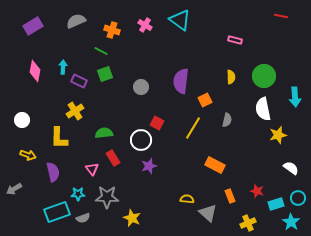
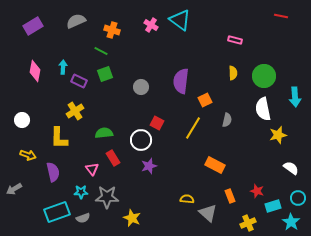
pink cross at (145, 25): moved 6 px right
yellow semicircle at (231, 77): moved 2 px right, 4 px up
cyan star at (78, 194): moved 3 px right, 2 px up
cyan rectangle at (276, 204): moved 3 px left, 2 px down
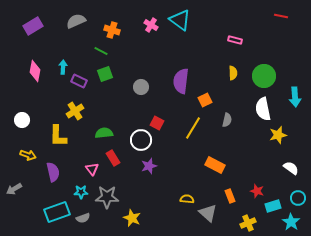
yellow L-shape at (59, 138): moved 1 px left, 2 px up
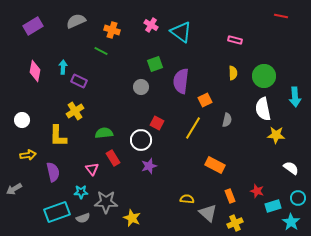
cyan triangle at (180, 20): moved 1 px right, 12 px down
green square at (105, 74): moved 50 px right, 10 px up
yellow star at (278, 135): moved 2 px left; rotated 18 degrees clockwise
yellow arrow at (28, 155): rotated 28 degrees counterclockwise
gray star at (107, 197): moved 1 px left, 5 px down
yellow cross at (248, 223): moved 13 px left
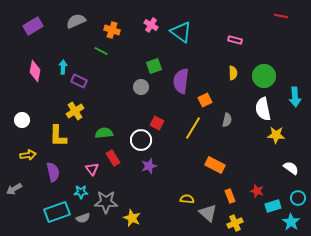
green square at (155, 64): moved 1 px left, 2 px down
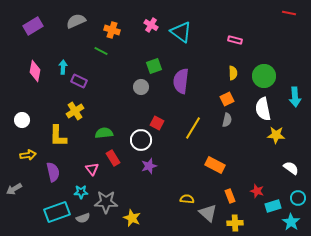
red line at (281, 16): moved 8 px right, 3 px up
orange square at (205, 100): moved 22 px right, 1 px up
yellow cross at (235, 223): rotated 21 degrees clockwise
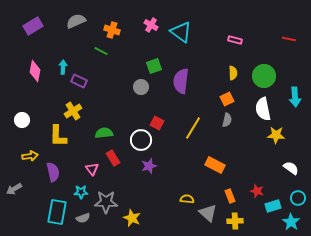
red line at (289, 13): moved 26 px down
yellow cross at (75, 111): moved 2 px left
yellow arrow at (28, 155): moved 2 px right, 1 px down
cyan rectangle at (57, 212): rotated 60 degrees counterclockwise
yellow cross at (235, 223): moved 2 px up
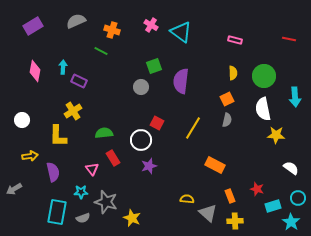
red star at (257, 191): moved 2 px up
gray star at (106, 202): rotated 15 degrees clockwise
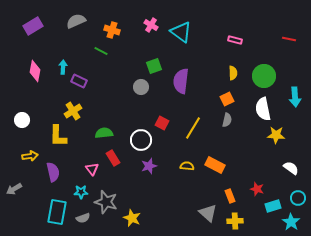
red square at (157, 123): moved 5 px right
yellow semicircle at (187, 199): moved 33 px up
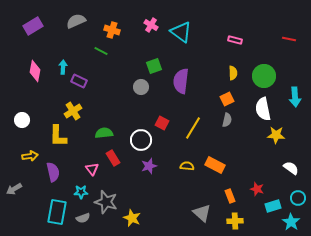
gray triangle at (208, 213): moved 6 px left
